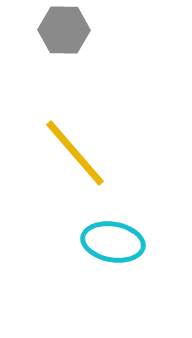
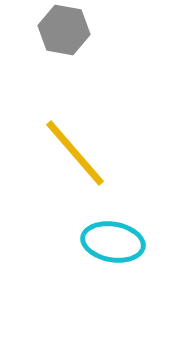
gray hexagon: rotated 9 degrees clockwise
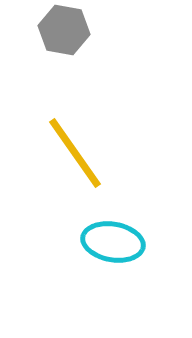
yellow line: rotated 6 degrees clockwise
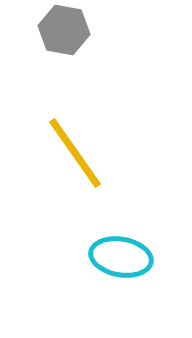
cyan ellipse: moved 8 px right, 15 px down
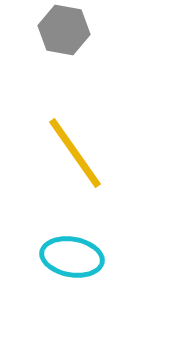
cyan ellipse: moved 49 px left
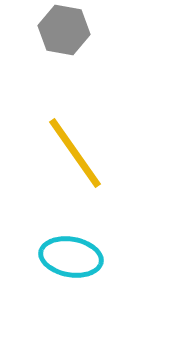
cyan ellipse: moved 1 px left
